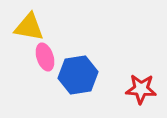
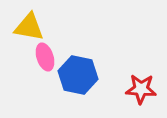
blue hexagon: rotated 21 degrees clockwise
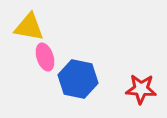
blue hexagon: moved 4 px down
